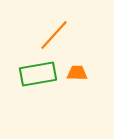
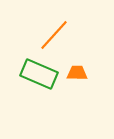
green rectangle: moved 1 px right; rotated 33 degrees clockwise
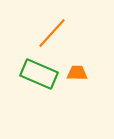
orange line: moved 2 px left, 2 px up
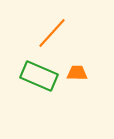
green rectangle: moved 2 px down
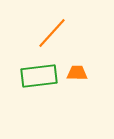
green rectangle: rotated 30 degrees counterclockwise
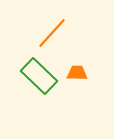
green rectangle: rotated 51 degrees clockwise
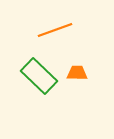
orange line: moved 3 px right, 3 px up; rotated 28 degrees clockwise
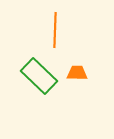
orange line: rotated 68 degrees counterclockwise
